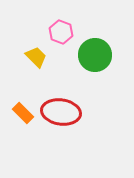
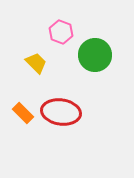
yellow trapezoid: moved 6 px down
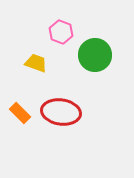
yellow trapezoid: rotated 25 degrees counterclockwise
orange rectangle: moved 3 px left
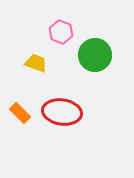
red ellipse: moved 1 px right
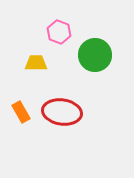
pink hexagon: moved 2 px left
yellow trapezoid: rotated 20 degrees counterclockwise
orange rectangle: moved 1 px right, 1 px up; rotated 15 degrees clockwise
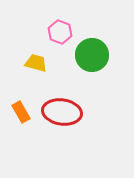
pink hexagon: moved 1 px right
green circle: moved 3 px left
yellow trapezoid: rotated 15 degrees clockwise
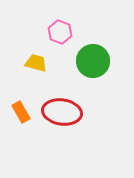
green circle: moved 1 px right, 6 px down
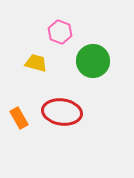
orange rectangle: moved 2 px left, 6 px down
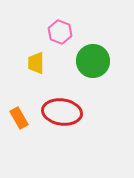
yellow trapezoid: rotated 105 degrees counterclockwise
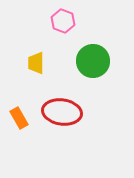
pink hexagon: moved 3 px right, 11 px up
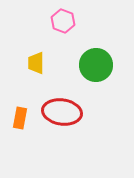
green circle: moved 3 px right, 4 px down
orange rectangle: moved 1 px right; rotated 40 degrees clockwise
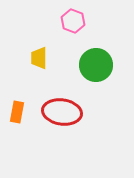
pink hexagon: moved 10 px right
yellow trapezoid: moved 3 px right, 5 px up
orange rectangle: moved 3 px left, 6 px up
